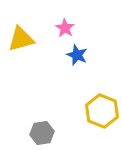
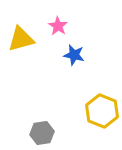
pink star: moved 7 px left, 2 px up
blue star: moved 3 px left; rotated 10 degrees counterclockwise
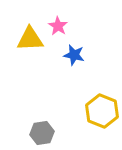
yellow triangle: moved 9 px right; rotated 12 degrees clockwise
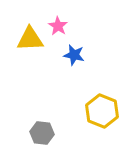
gray hexagon: rotated 15 degrees clockwise
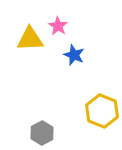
blue star: rotated 10 degrees clockwise
gray hexagon: rotated 25 degrees clockwise
